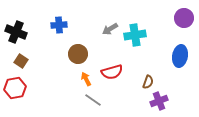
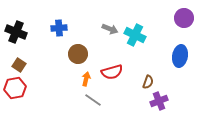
blue cross: moved 3 px down
gray arrow: rotated 126 degrees counterclockwise
cyan cross: rotated 35 degrees clockwise
brown square: moved 2 px left, 4 px down
orange arrow: rotated 40 degrees clockwise
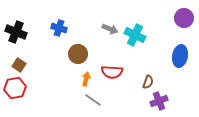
blue cross: rotated 21 degrees clockwise
red semicircle: rotated 20 degrees clockwise
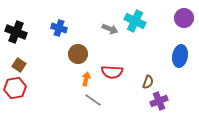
cyan cross: moved 14 px up
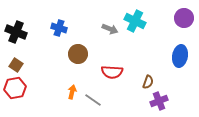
brown square: moved 3 px left
orange arrow: moved 14 px left, 13 px down
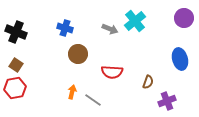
cyan cross: rotated 25 degrees clockwise
blue cross: moved 6 px right
blue ellipse: moved 3 px down; rotated 25 degrees counterclockwise
purple cross: moved 8 px right
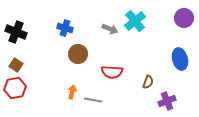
gray line: rotated 24 degrees counterclockwise
